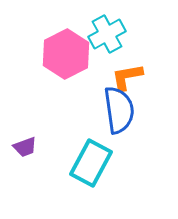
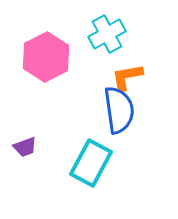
pink hexagon: moved 20 px left, 3 px down
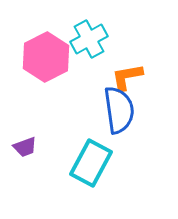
cyan cross: moved 18 px left, 5 px down
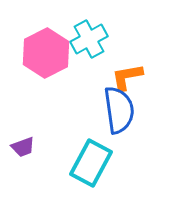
pink hexagon: moved 4 px up
purple trapezoid: moved 2 px left
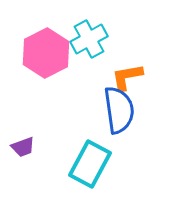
cyan rectangle: moved 1 px left, 1 px down
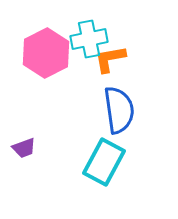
cyan cross: rotated 18 degrees clockwise
orange L-shape: moved 17 px left, 18 px up
purple trapezoid: moved 1 px right, 1 px down
cyan rectangle: moved 14 px right, 2 px up
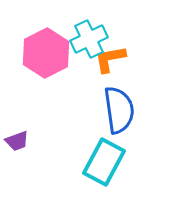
cyan cross: rotated 15 degrees counterclockwise
purple trapezoid: moved 7 px left, 7 px up
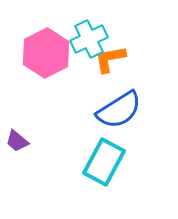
blue semicircle: rotated 66 degrees clockwise
purple trapezoid: rotated 60 degrees clockwise
